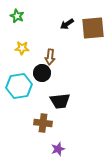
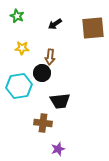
black arrow: moved 12 px left
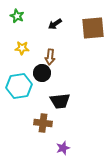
purple star: moved 5 px right, 1 px up
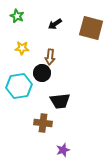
brown square: moved 2 px left; rotated 20 degrees clockwise
purple star: moved 2 px down
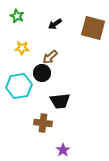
brown square: moved 2 px right
brown arrow: rotated 42 degrees clockwise
purple star: rotated 16 degrees counterclockwise
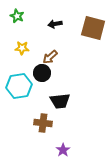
black arrow: rotated 24 degrees clockwise
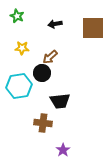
brown square: rotated 15 degrees counterclockwise
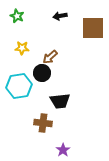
black arrow: moved 5 px right, 8 px up
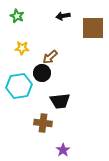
black arrow: moved 3 px right
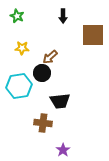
black arrow: rotated 80 degrees counterclockwise
brown square: moved 7 px down
